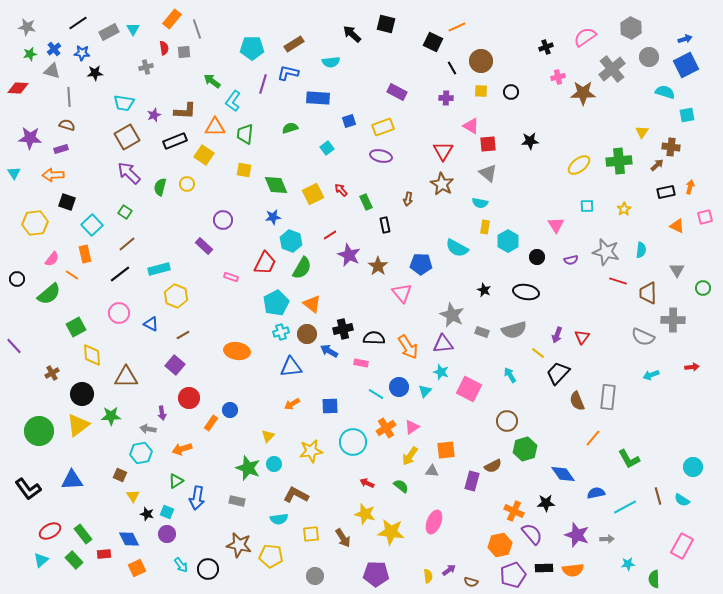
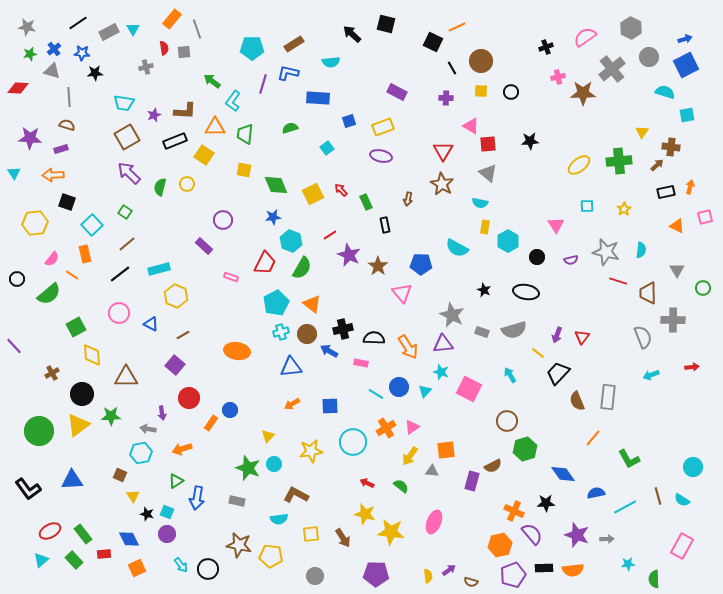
gray semicircle at (643, 337): rotated 135 degrees counterclockwise
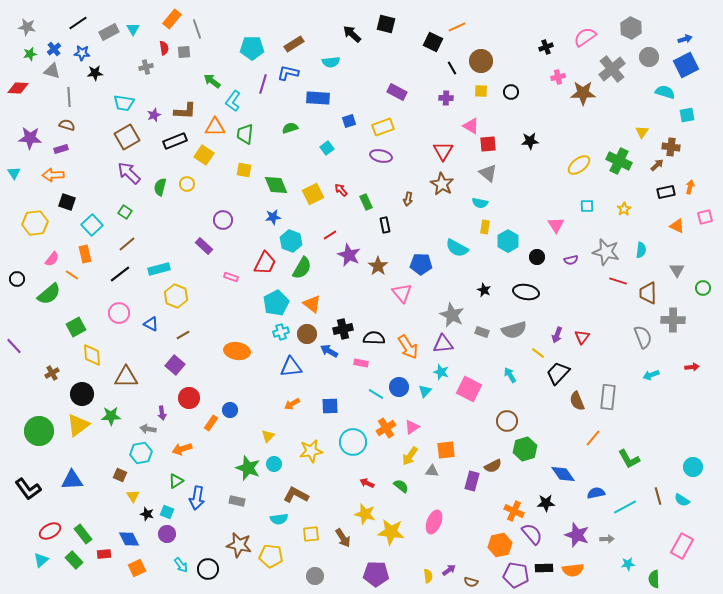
green cross at (619, 161): rotated 30 degrees clockwise
purple pentagon at (513, 575): moved 3 px right; rotated 30 degrees clockwise
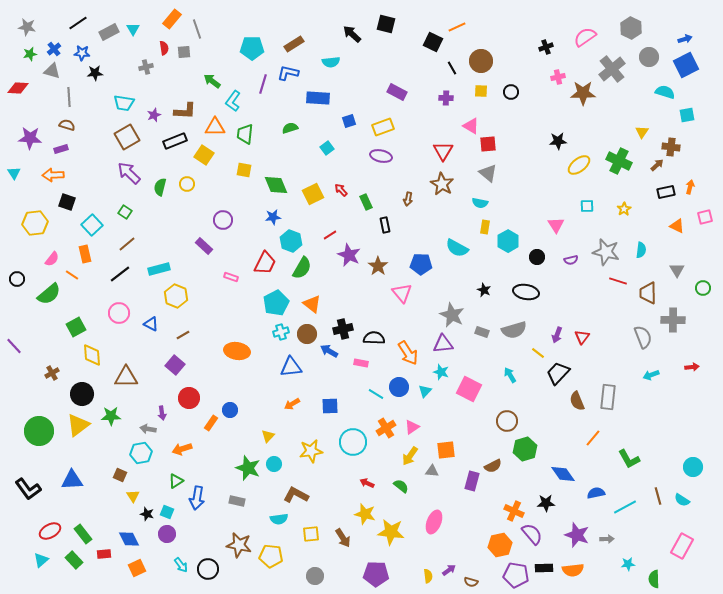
black star at (530, 141): moved 28 px right
orange arrow at (408, 347): moved 6 px down
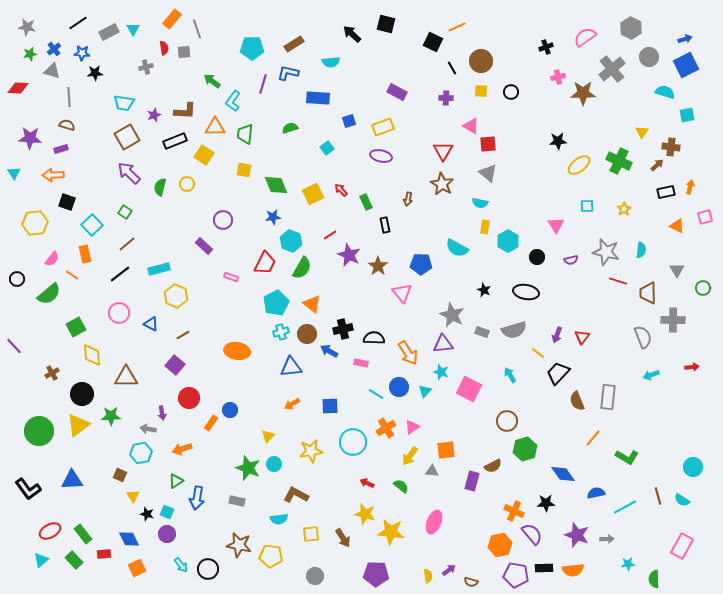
green L-shape at (629, 459): moved 2 px left, 2 px up; rotated 30 degrees counterclockwise
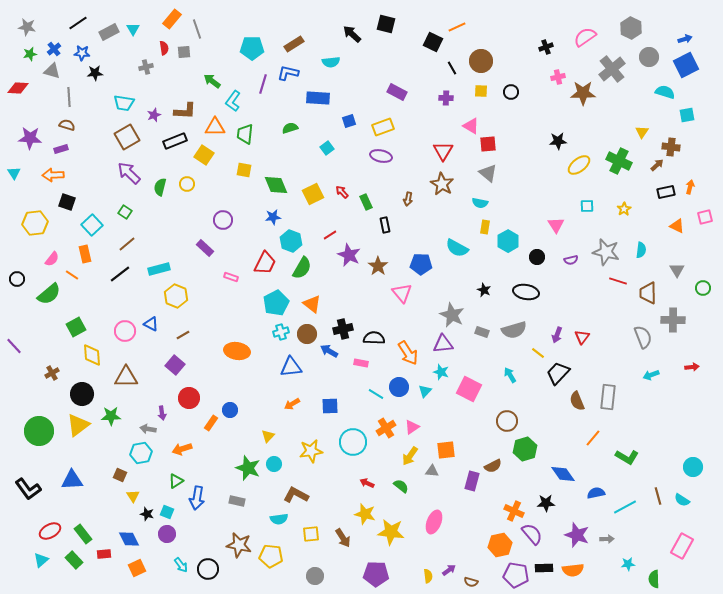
red arrow at (341, 190): moved 1 px right, 2 px down
purple rectangle at (204, 246): moved 1 px right, 2 px down
pink circle at (119, 313): moved 6 px right, 18 px down
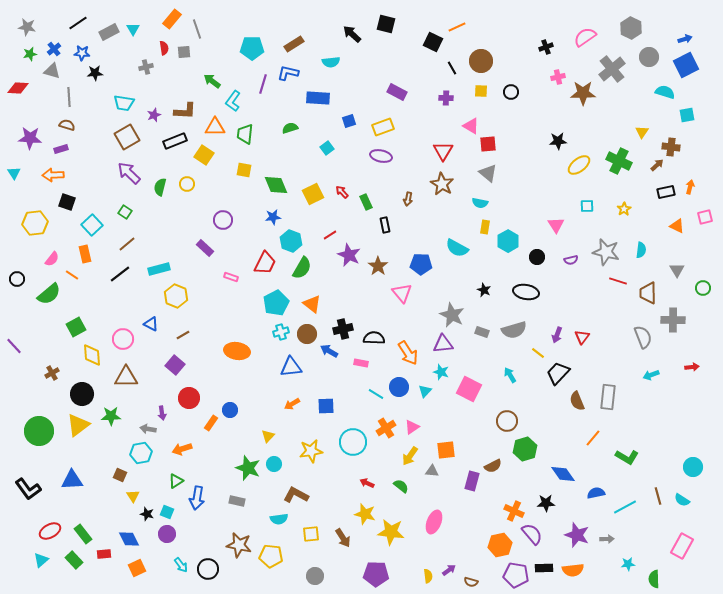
pink circle at (125, 331): moved 2 px left, 8 px down
blue square at (330, 406): moved 4 px left
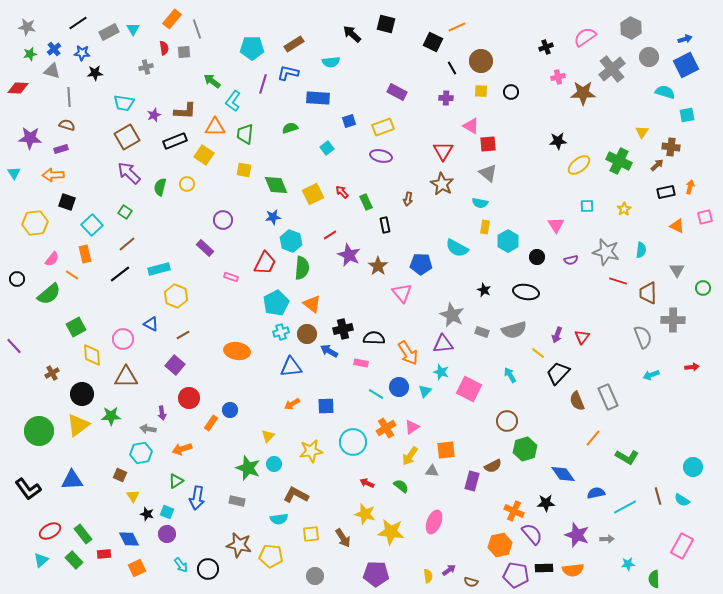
green semicircle at (302, 268): rotated 25 degrees counterclockwise
gray rectangle at (608, 397): rotated 30 degrees counterclockwise
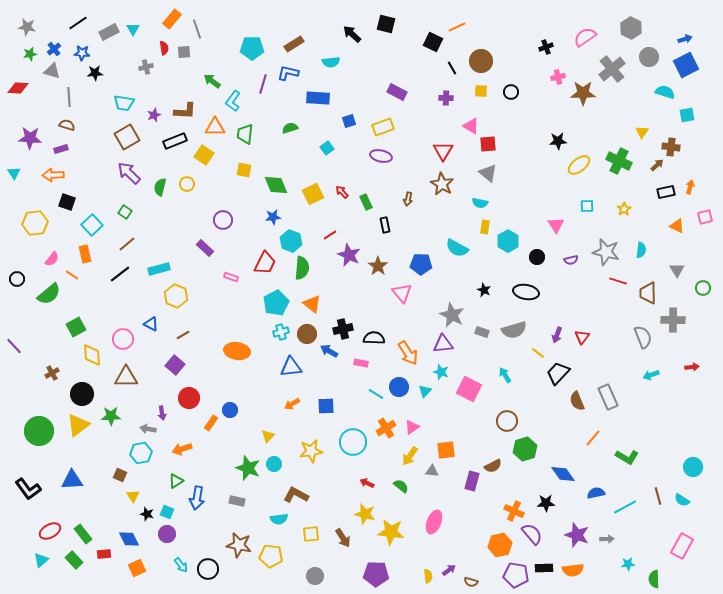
cyan arrow at (510, 375): moved 5 px left
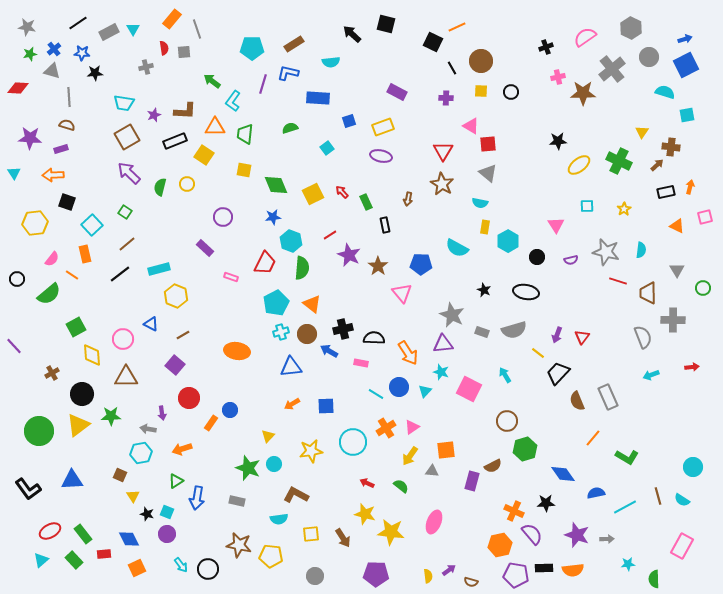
purple circle at (223, 220): moved 3 px up
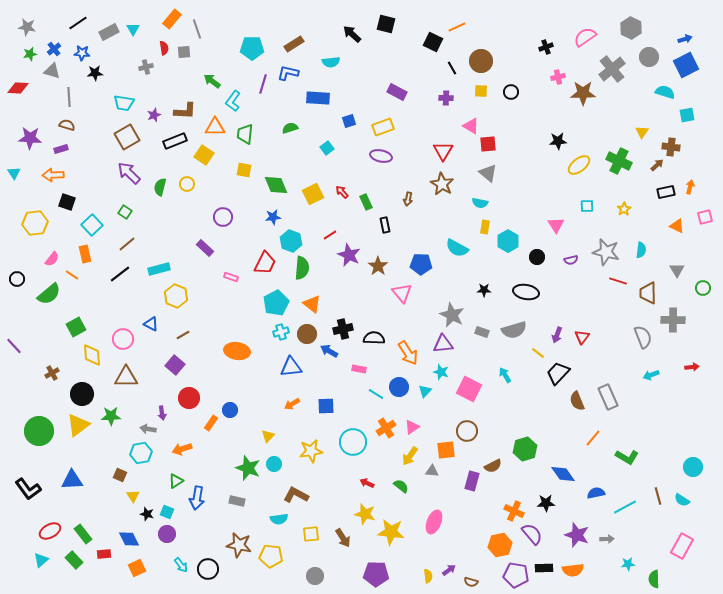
black star at (484, 290): rotated 24 degrees counterclockwise
pink rectangle at (361, 363): moved 2 px left, 6 px down
brown circle at (507, 421): moved 40 px left, 10 px down
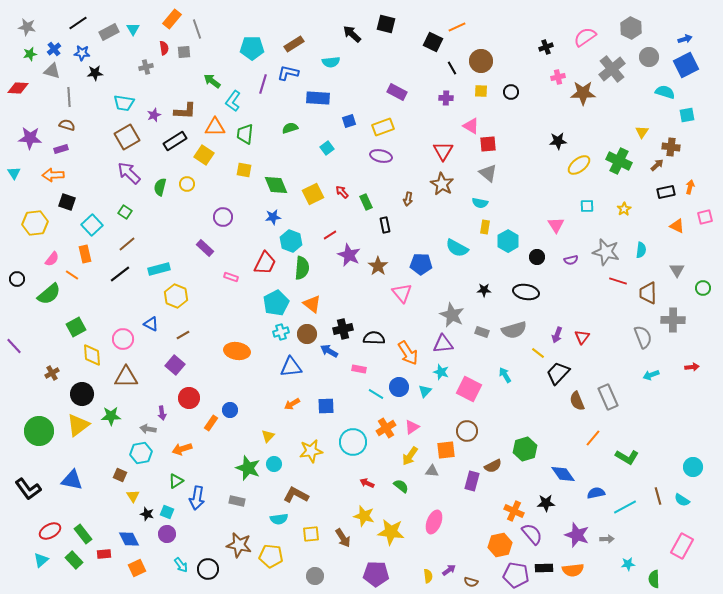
black rectangle at (175, 141): rotated 10 degrees counterclockwise
blue triangle at (72, 480): rotated 15 degrees clockwise
yellow star at (365, 514): moved 1 px left, 2 px down
